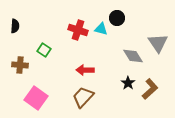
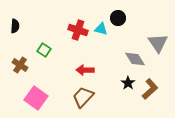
black circle: moved 1 px right
gray diamond: moved 2 px right, 3 px down
brown cross: rotated 28 degrees clockwise
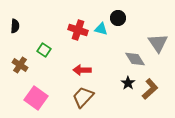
red arrow: moved 3 px left
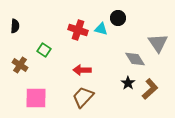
pink square: rotated 35 degrees counterclockwise
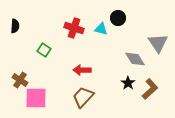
red cross: moved 4 px left, 2 px up
brown cross: moved 15 px down
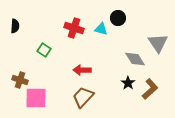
brown cross: rotated 14 degrees counterclockwise
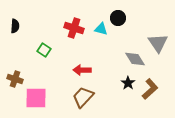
brown cross: moved 5 px left, 1 px up
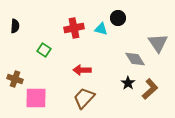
red cross: rotated 30 degrees counterclockwise
brown trapezoid: moved 1 px right, 1 px down
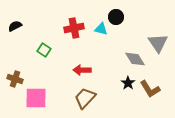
black circle: moved 2 px left, 1 px up
black semicircle: rotated 120 degrees counterclockwise
brown L-shape: rotated 100 degrees clockwise
brown trapezoid: moved 1 px right
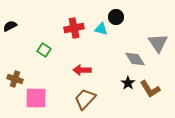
black semicircle: moved 5 px left
brown trapezoid: moved 1 px down
